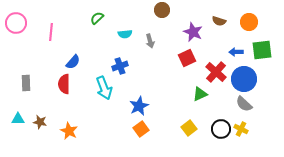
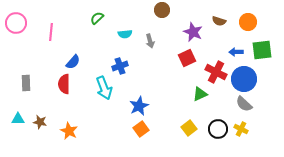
orange circle: moved 1 px left
red cross: rotated 15 degrees counterclockwise
black circle: moved 3 px left
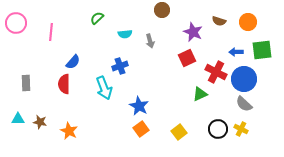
blue star: rotated 18 degrees counterclockwise
yellow square: moved 10 px left, 4 px down
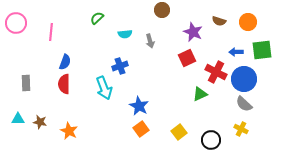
blue semicircle: moved 8 px left; rotated 21 degrees counterclockwise
black circle: moved 7 px left, 11 px down
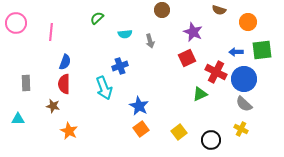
brown semicircle: moved 11 px up
brown star: moved 13 px right, 16 px up
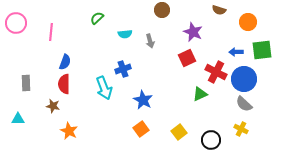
blue cross: moved 3 px right, 3 px down
blue star: moved 4 px right, 6 px up
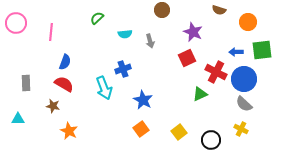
red semicircle: rotated 120 degrees clockwise
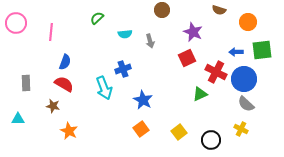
gray semicircle: moved 2 px right
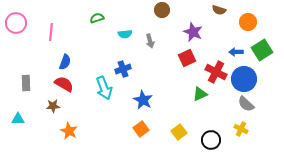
green semicircle: rotated 24 degrees clockwise
green square: rotated 25 degrees counterclockwise
brown star: rotated 16 degrees counterclockwise
